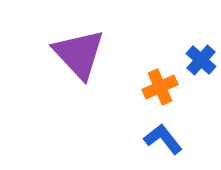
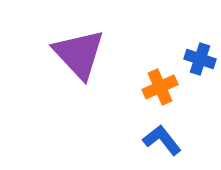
blue cross: moved 1 px left, 1 px up; rotated 24 degrees counterclockwise
blue L-shape: moved 1 px left, 1 px down
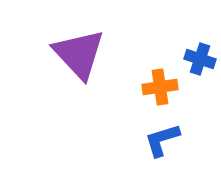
orange cross: rotated 16 degrees clockwise
blue L-shape: rotated 69 degrees counterclockwise
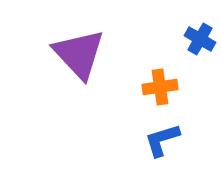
blue cross: moved 20 px up; rotated 12 degrees clockwise
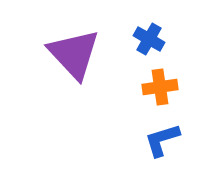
blue cross: moved 51 px left
purple triangle: moved 5 px left
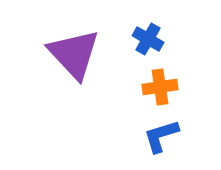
blue cross: moved 1 px left
blue L-shape: moved 1 px left, 4 px up
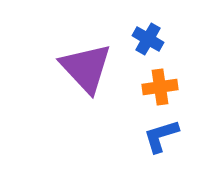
purple triangle: moved 12 px right, 14 px down
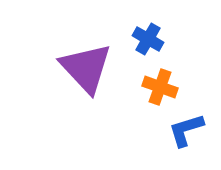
orange cross: rotated 28 degrees clockwise
blue L-shape: moved 25 px right, 6 px up
